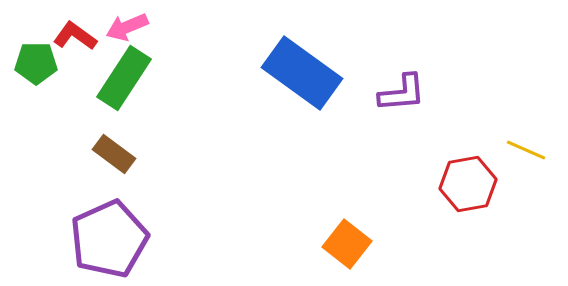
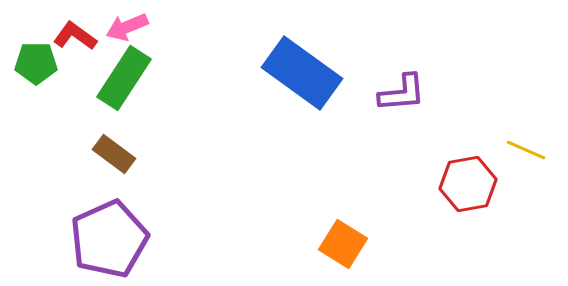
orange square: moved 4 px left; rotated 6 degrees counterclockwise
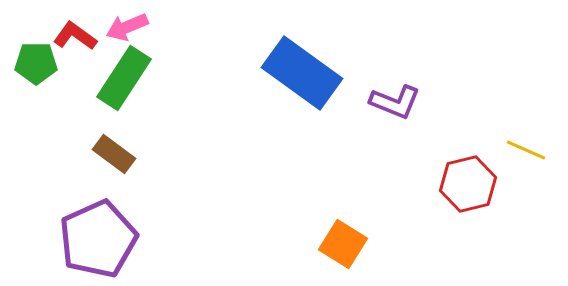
purple L-shape: moved 7 px left, 9 px down; rotated 27 degrees clockwise
red hexagon: rotated 4 degrees counterclockwise
purple pentagon: moved 11 px left
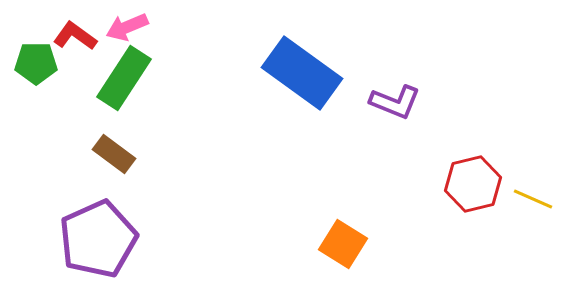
yellow line: moved 7 px right, 49 px down
red hexagon: moved 5 px right
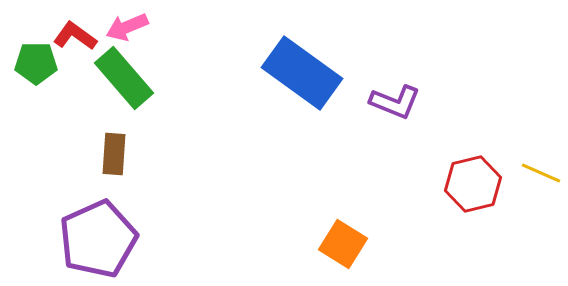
green rectangle: rotated 74 degrees counterclockwise
brown rectangle: rotated 57 degrees clockwise
yellow line: moved 8 px right, 26 px up
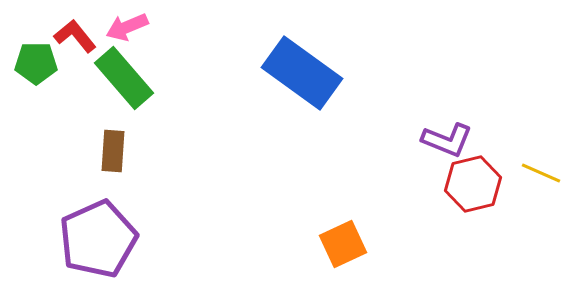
red L-shape: rotated 15 degrees clockwise
purple L-shape: moved 52 px right, 38 px down
brown rectangle: moved 1 px left, 3 px up
orange square: rotated 33 degrees clockwise
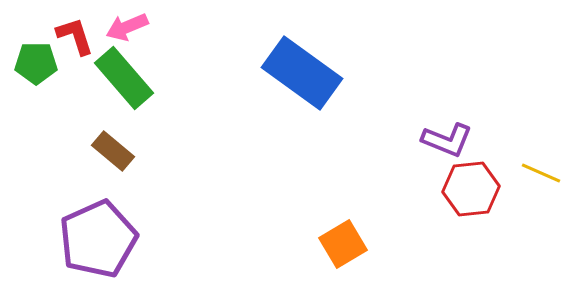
red L-shape: rotated 21 degrees clockwise
brown rectangle: rotated 54 degrees counterclockwise
red hexagon: moved 2 px left, 5 px down; rotated 8 degrees clockwise
orange square: rotated 6 degrees counterclockwise
